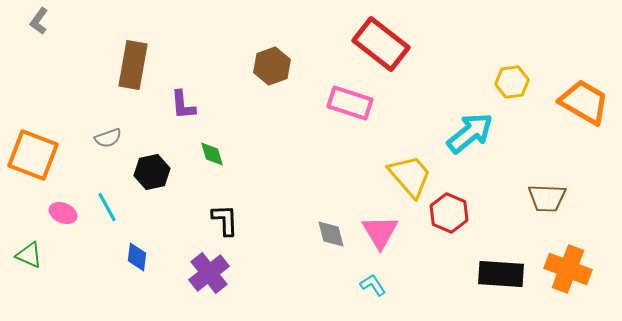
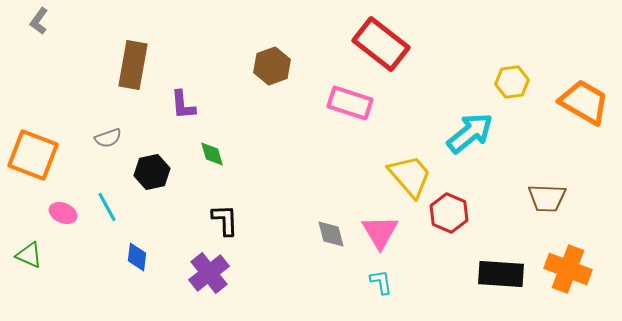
cyan L-shape: moved 8 px right, 3 px up; rotated 24 degrees clockwise
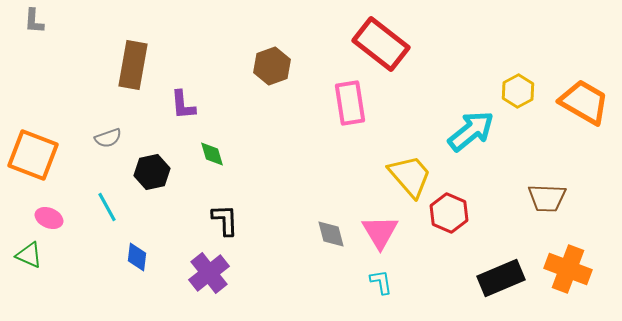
gray L-shape: moved 5 px left; rotated 32 degrees counterclockwise
yellow hexagon: moved 6 px right, 9 px down; rotated 20 degrees counterclockwise
pink rectangle: rotated 63 degrees clockwise
cyan arrow: moved 1 px right, 2 px up
pink ellipse: moved 14 px left, 5 px down
black rectangle: moved 4 px down; rotated 27 degrees counterclockwise
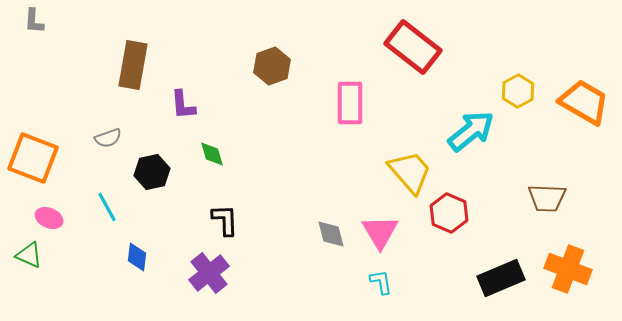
red rectangle: moved 32 px right, 3 px down
pink rectangle: rotated 9 degrees clockwise
orange square: moved 3 px down
yellow trapezoid: moved 4 px up
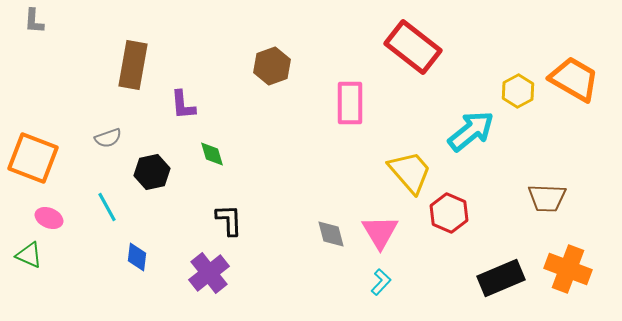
orange trapezoid: moved 10 px left, 23 px up
black L-shape: moved 4 px right
cyan L-shape: rotated 52 degrees clockwise
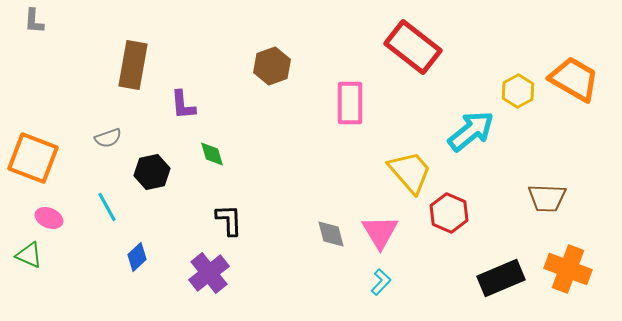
blue diamond: rotated 40 degrees clockwise
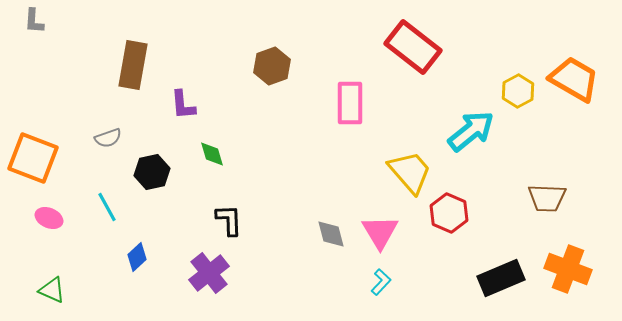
green triangle: moved 23 px right, 35 px down
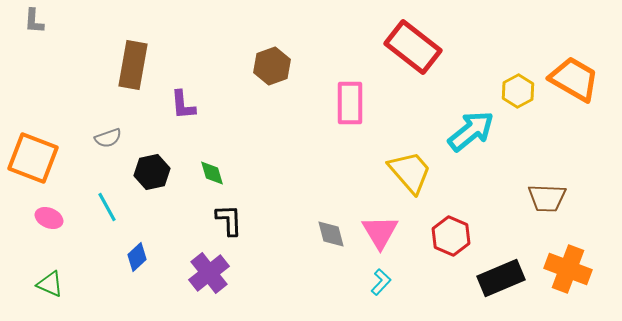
green diamond: moved 19 px down
red hexagon: moved 2 px right, 23 px down
green triangle: moved 2 px left, 6 px up
